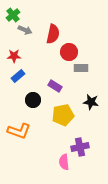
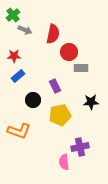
purple rectangle: rotated 32 degrees clockwise
black star: rotated 14 degrees counterclockwise
yellow pentagon: moved 3 px left
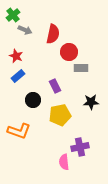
red star: moved 2 px right; rotated 24 degrees clockwise
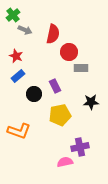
black circle: moved 1 px right, 6 px up
pink semicircle: moved 1 px right; rotated 84 degrees clockwise
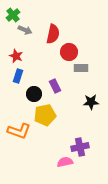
blue rectangle: rotated 32 degrees counterclockwise
yellow pentagon: moved 15 px left
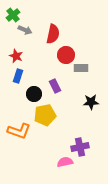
red circle: moved 3 px left, 3 px down
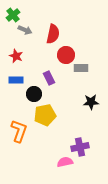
blue rectangle: moved 2 px left, 4 px down; rotated 72 degrees clockwise
purple rectangle: moved 6 px left, 8 px up
orange L-shape: rotated 90 degrees counterclockwise
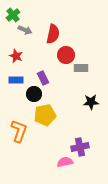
purple rectangle: moved 6 px left
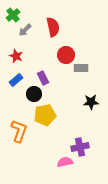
gray arrow: rotated 112 degrees clockwise
red semicircle: moved 7 px up; rotated 24 degrees counterclockwise
blue rectangle: rotated 40 degrees counterclockwise
